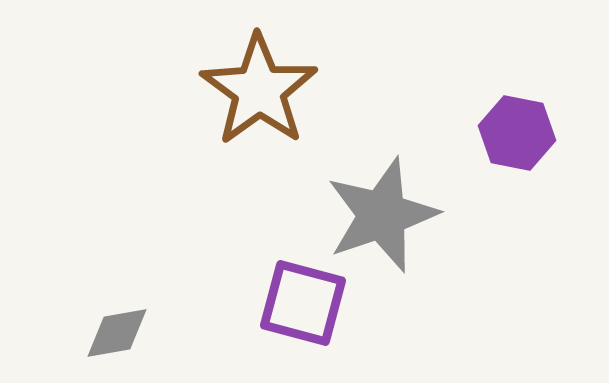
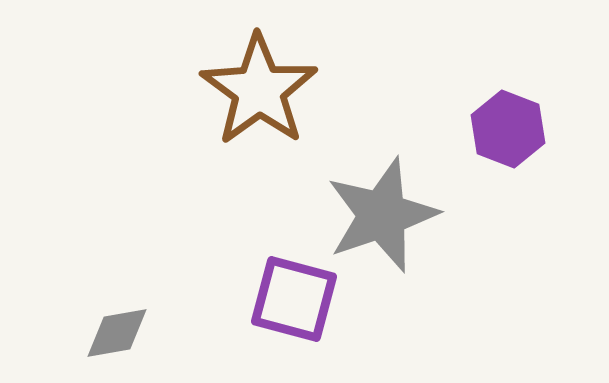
purple hexagon: moved 9 px left, 4 px up; rotated 10 degrees clockwise
purple square: moved 9 px left, 4 px up
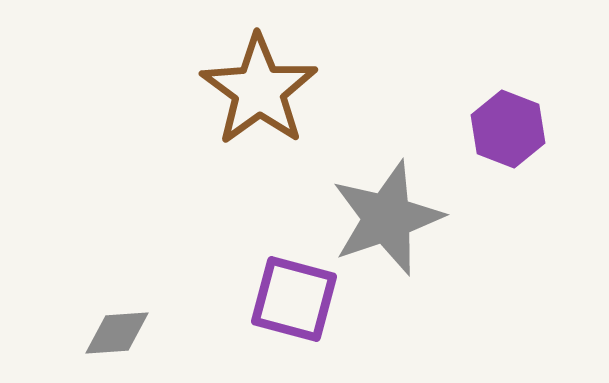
gray star: moved 5 px right, 3 px down
gray diamond: rotated 6 degrees clockwise
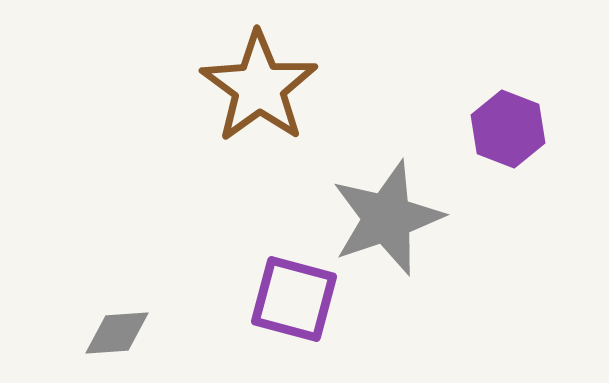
brown star: moved 3 px up
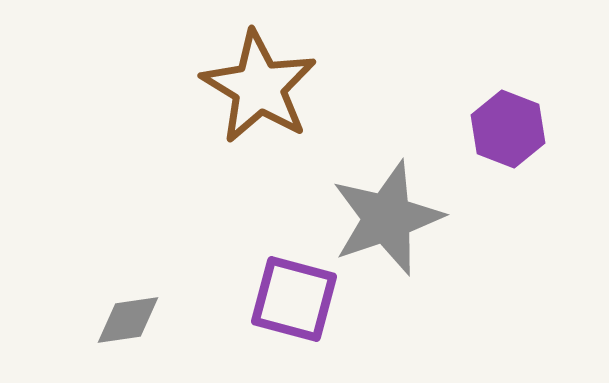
brown star: rotated 5 degrees counterclockwise
gray diamond: moved 11 px right, 13 px up; rotated 4 degrees counterclockwise
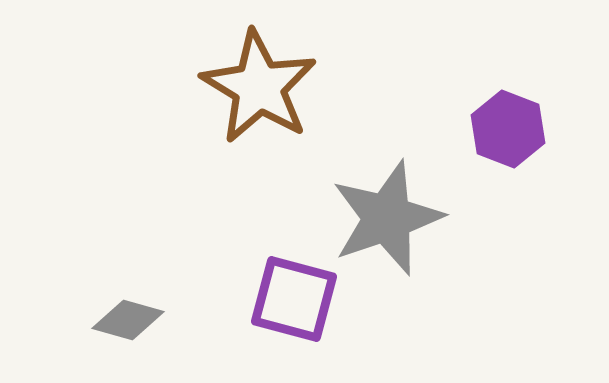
gray diamond: rotated 24 degrees clockwise
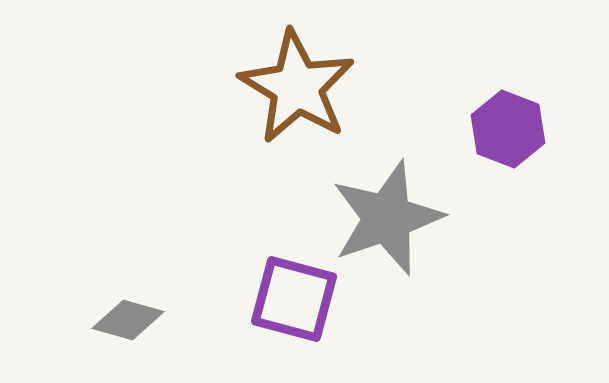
brown star: moved 38 px right
